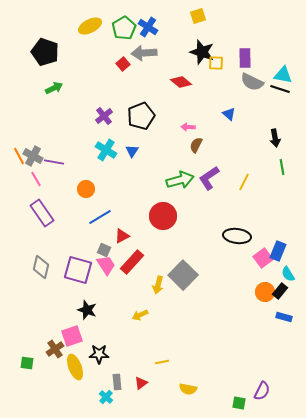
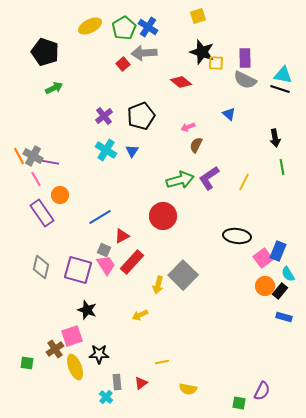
gray semicircle at (252, 82): moved 7 px left, 2 px up
pink arrow at (188, 127): rotated 24 degrees counterclockwise
purple line at (54, 162): moved 5 px left
orange circle at (86, 189): moved 26 px left, 6 px down
orange circle at (265, 292): moved 6 px up
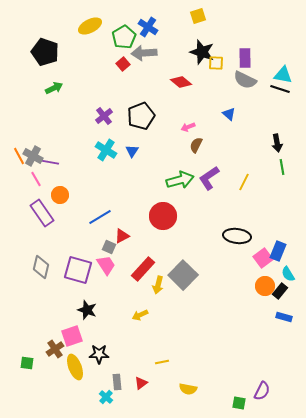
green pentagon at (124, 28): moved 9 px down
black arrow at (275, 138): moved 2 px right, 5 px down
gray square at (104, 250): moved 5 px right, 3 px up
red rectangle at (132, 262): moved 11 px right, 7 px down
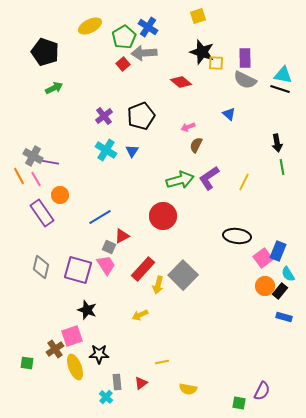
orange line at (19, 156): moved 20 px down
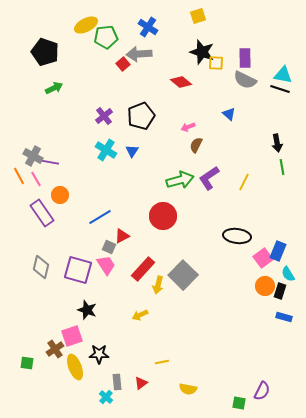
yellow ellipse at (90, 26): moved 4 px left, 1 px up
green pentagon at (124, 37): moved 18 px left; rotated 25 degrees clockwise
gray arrow at (144, 53): moved 5 px left, 1 px down
black rectangle at (280, 291): rotated 21 degrees counterclockwise
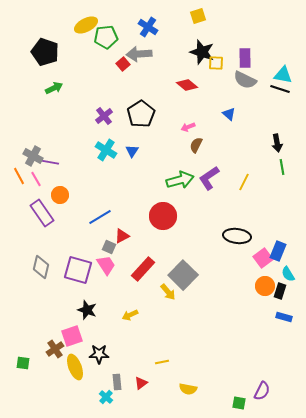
red diamond at (181, 82): moved 6 px right, 3 px down
black pentagon at (141, 116): moved 2 px up; rotated 12 degrees counterclockwise
yellow arrow at (158, 285): moved 10 px right, 7 px down; rotated 54 degrees counterclockwise
yellow arrow at (140, 315): moved 10 px left
green square at (27, 363): moved 4 px left
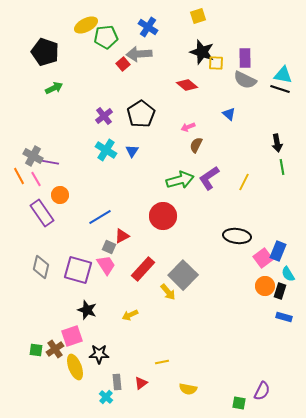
green square at (23, 363): moved 13 px right, 13 px up
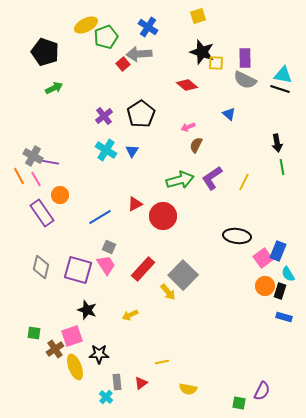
green pentagon at (106, 37): rotated 15 degrees counterclockwise
purple L-shape at (209, 178): moved 3 px right
red triangle at (122, 236): moved 13 px right, 32 px up
green square at (36, 350): moved 2 px left, 17 px up
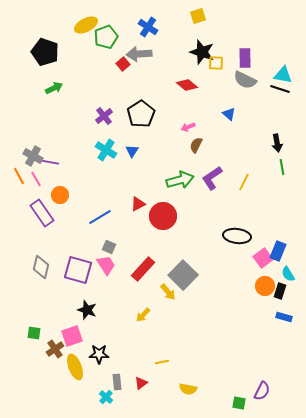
red triangle at (135, 204): moved 3 px right
yellow arrow at (130, 315): moved 13 px right; rotated 21 degrees counterclockwise
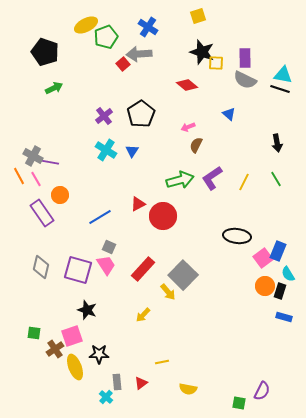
green line at (282, 167): moved 6 px left, 12 px down; rotated 21 degrees counterclockwise
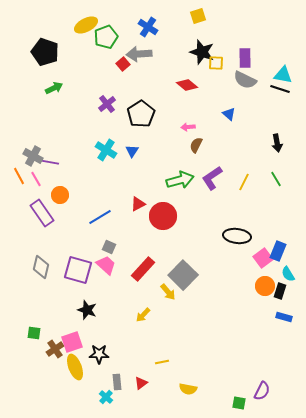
purple cross at (104, 116): moved 3 px right, 12 px up
pink arrow at (188, 127): rotated 16 degrees clockwise
pink trapezoid at (106, 265): rotated 15 degrees counterclockwise
pink square at (72, 336): moved 6 px down
